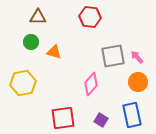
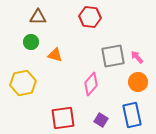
orange triangle: moved 1 px right, 3 px down
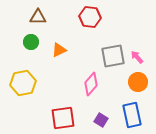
orange triangle: moved 4 px right, 5 px up; rotated 42 degrees counterclockwise
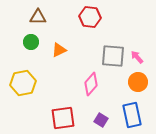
gray square: rotated 15 degrees clockwise
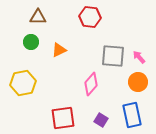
pink arrow: moved 2 px right
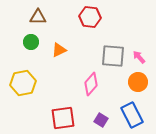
blue rectangle: rotated 15 degrees counterclockwise
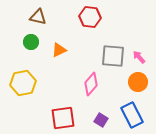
brown triangle: rotated 12 degrees clockwise
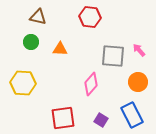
orange triangle: moved 1 px right, 1 px up; rotated 28 degrees clockwise
pink arrow: moved 7 px up
yellow hexagon: rotated 15 degrees clockwise
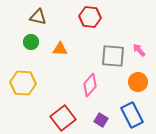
pink diamond: moved 1 px left, 1 px down
red square: rotated 30 degrees counterclockwise
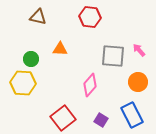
green circle: moved 17 px down
